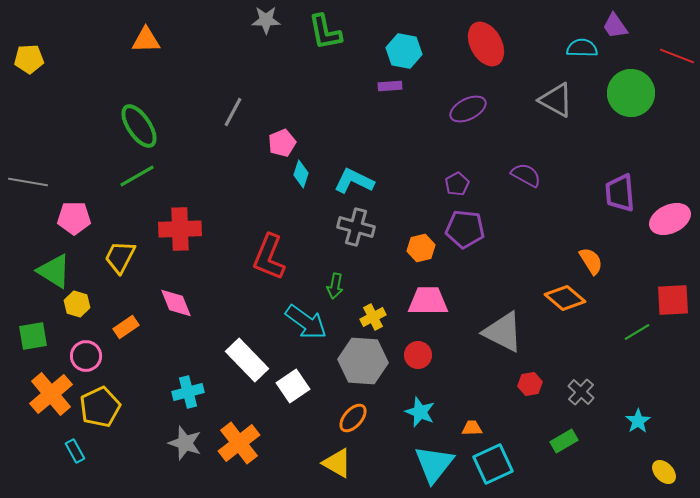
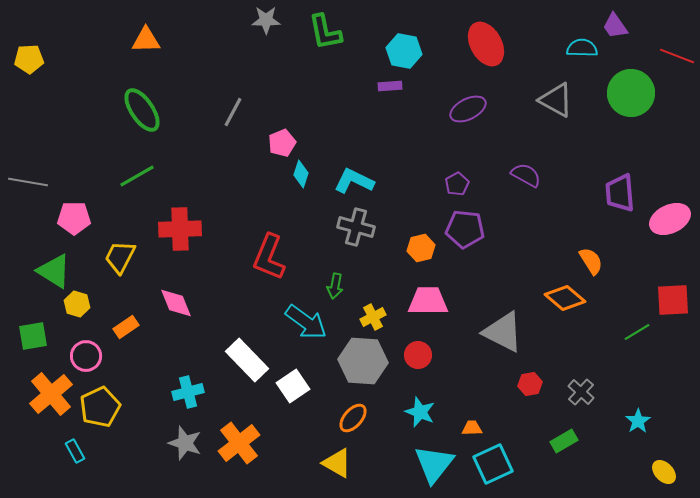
green ellipse at (139, 126): moved 3 px right, 16 px up
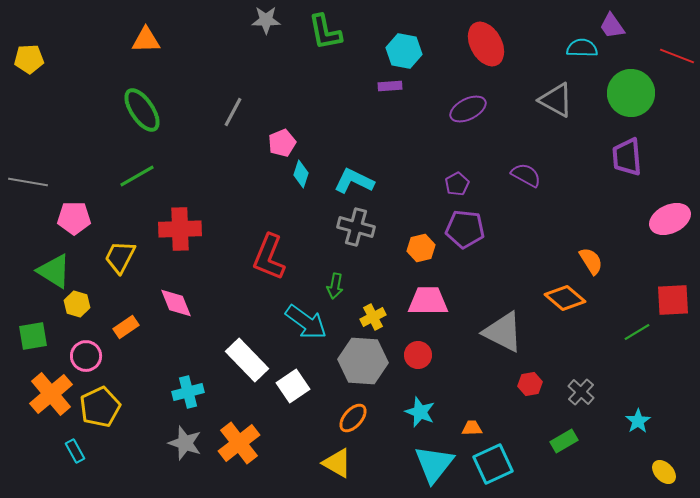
purple trapezoid at (615, 26): moved 3 px left
purple trapezoid at (620, 193): moved 7 px right, 36 px up
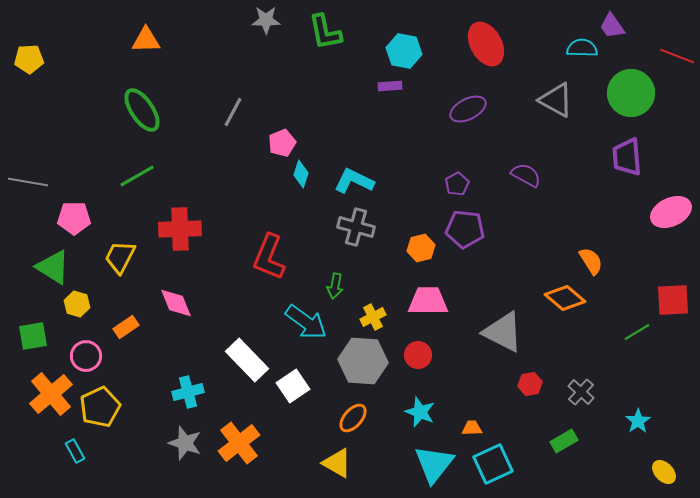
pink ellipse at (670, 219): moved 1 px right, 7 px up
green triangle at (54, 271): moved 1 px left, 4 px up
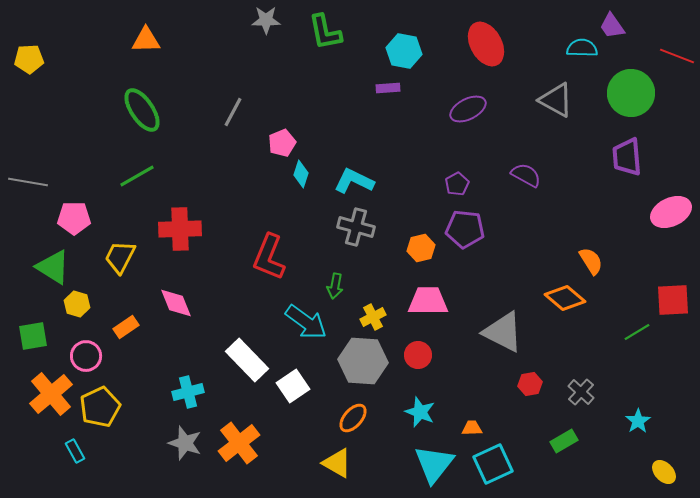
purple rectangle at (390, 86): moved 2 px left, 2 px down
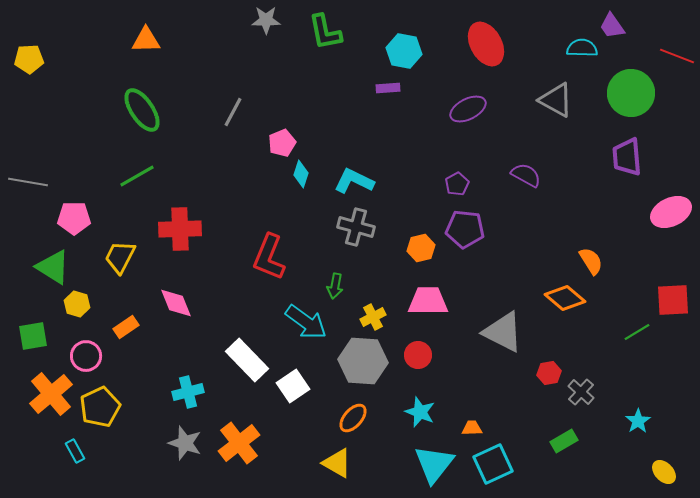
red hexagon at (530, 384): moved 19 px right, 11 px up
